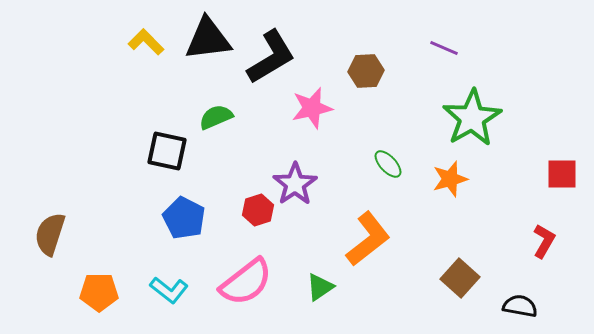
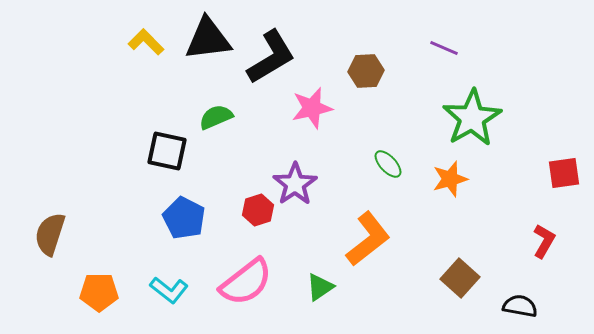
red square: moved 2 px right, 1 px up; rotated 8 degrees counterclockwise
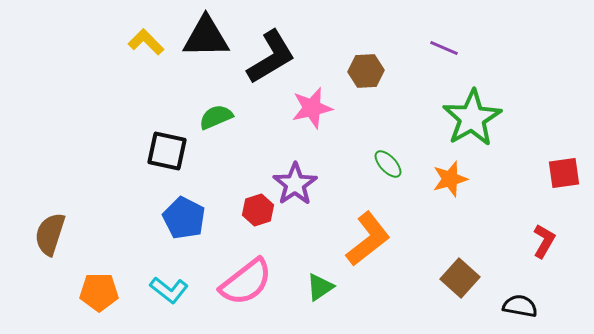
black triangle: moved 2 px left, 2 px up; rotated 6 degrees clockwise
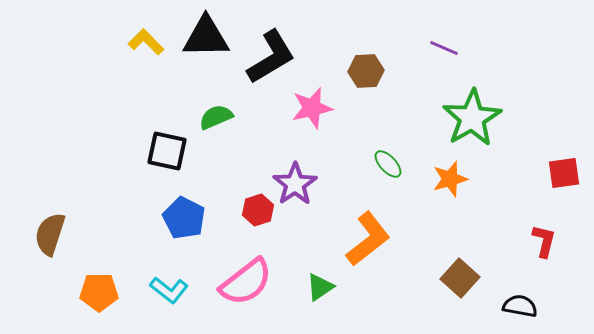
red L-shape: rotated 16 degrees counterclockwise
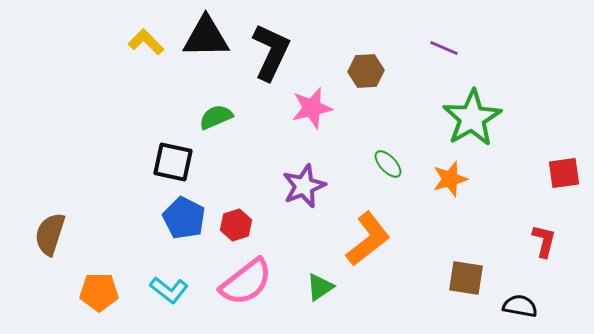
black L-shape: moved 5 px up; rotated 34 degrees counterclockwise
black square: moved 6 px right, 11 px down
purple star: moved 9 px right, 2 px down; rotated 12 degrees clockwise
red hexagon: moved 22 px left, 15 px down
brown square: moved 6 px right; rotated 33 degrees counterclockwise
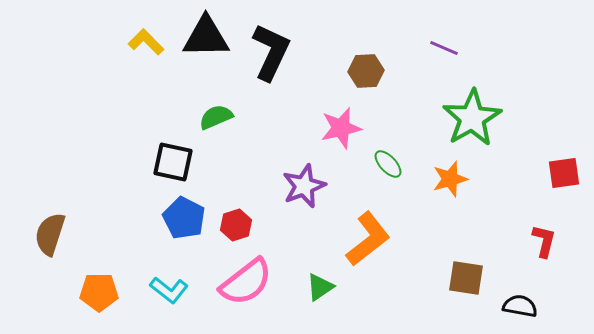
pink star: moved 29 px right, 20 px down
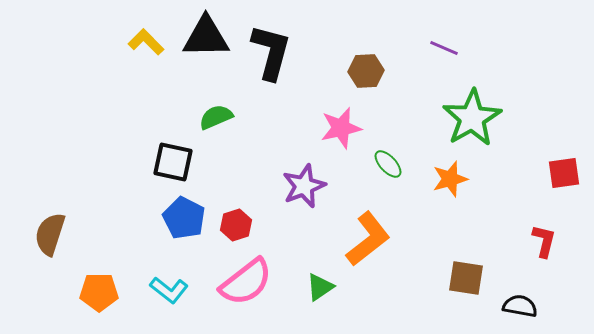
black L-shape: rotated 10 degrees counterclockwise
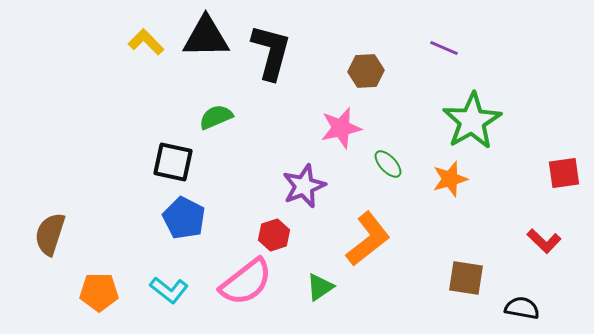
green star: moved 3 px down
red hexagon: moved 38 px right, 10 px down
red L-shape: rotated 120 degrees clockwise
black semicircle: moved 2 px right, 2 px down
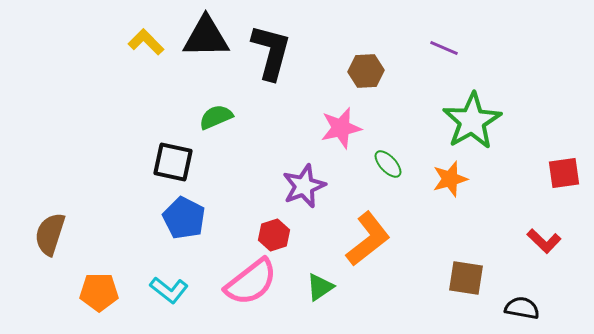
pink semicircle: moved 5 px right
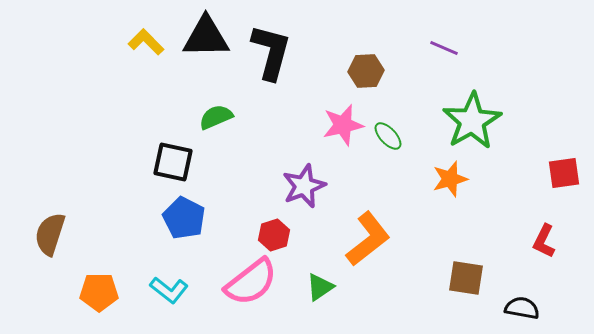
pink star: moved 2 px right, 3 px up
green ellipse: moved 28 px up
red L-shape: rotated 72 degrees clockwise
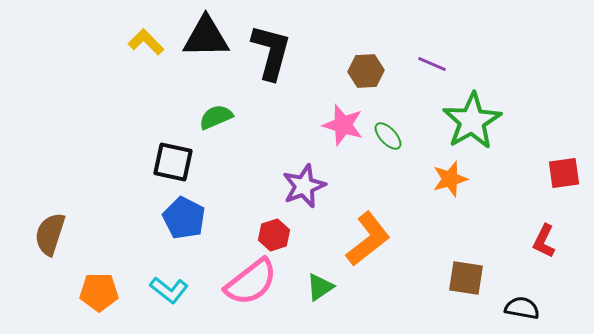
purple line: moved 12 px left, 16 px down
pink star: rotated 30 degrees clockwise
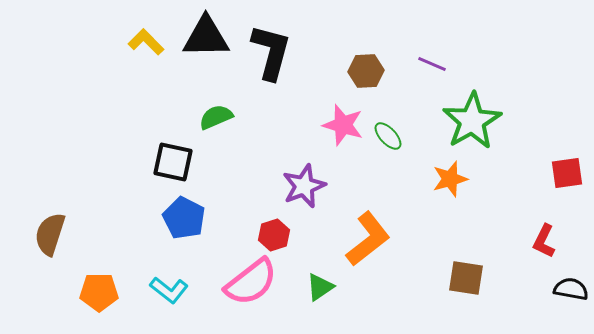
red square: moved 3 px right
black semicircle: moved 49 px right, 19 px up
